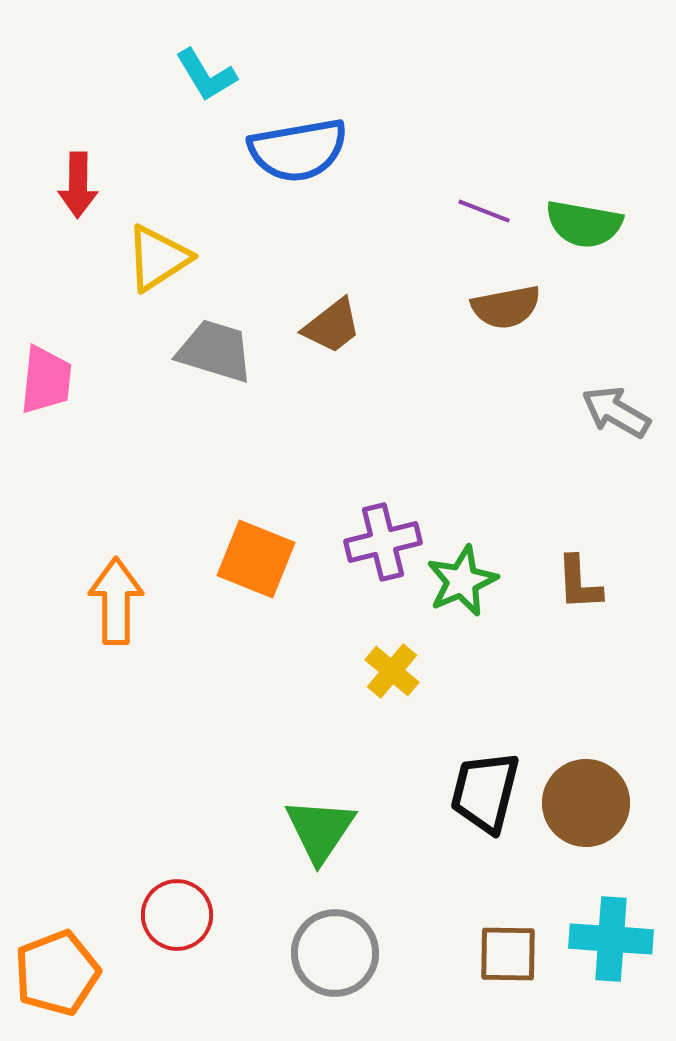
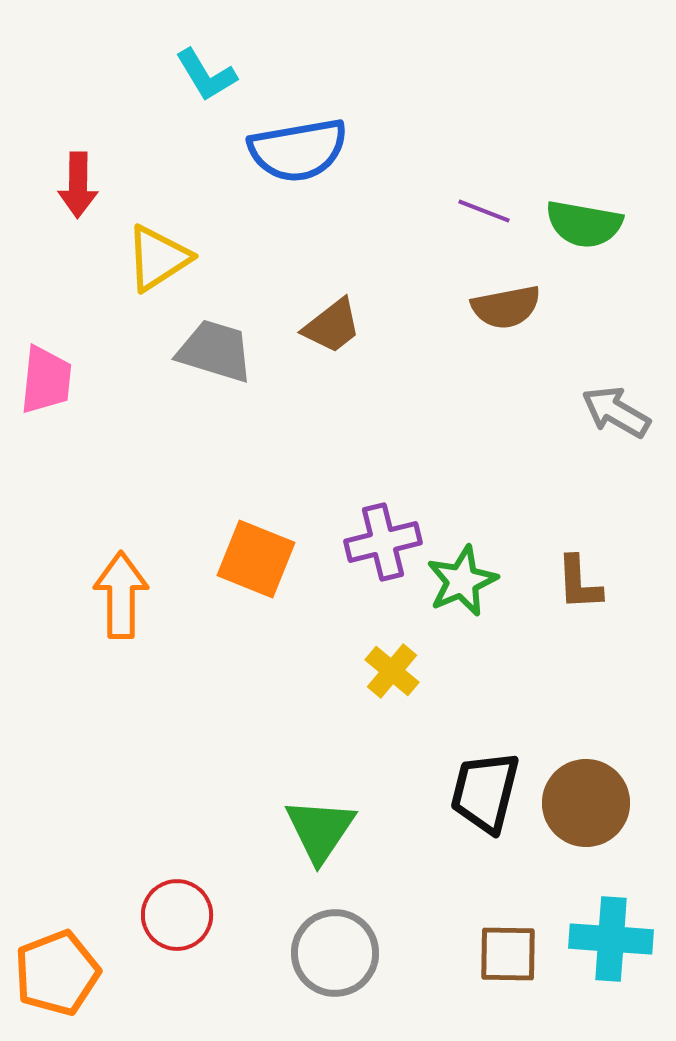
orange arrow: moved 5 px right, 6 px up
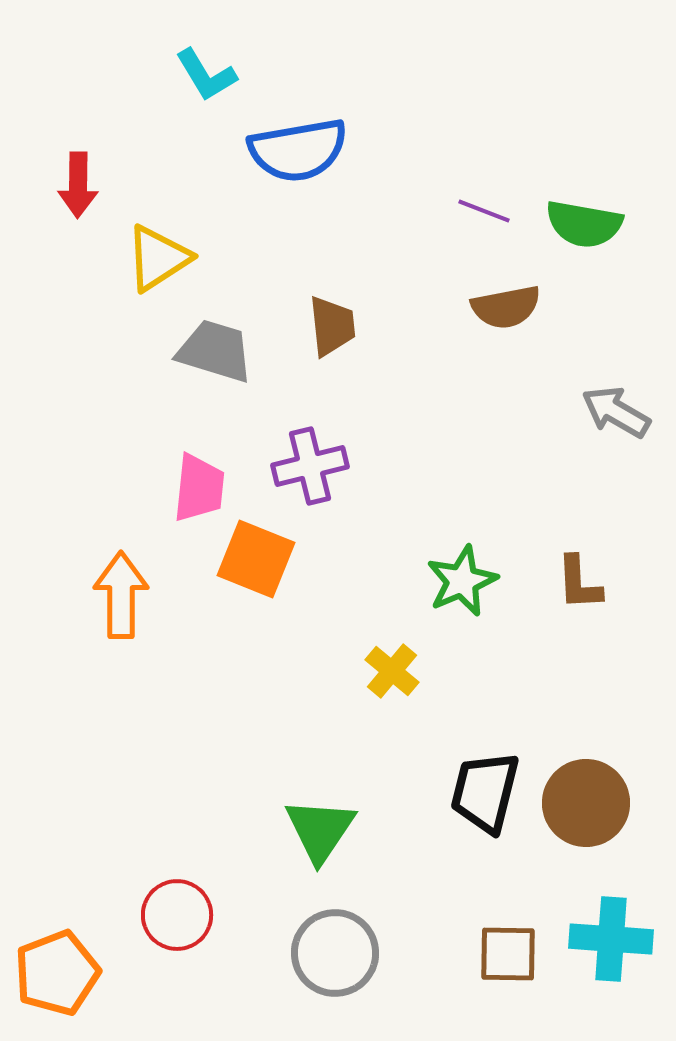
brown trapezoid: rotated 58 degrees counterclockwise
pink trapezoid: moved 153 px right, 108 px down
purple cross: moved 73 px left, 76 px up
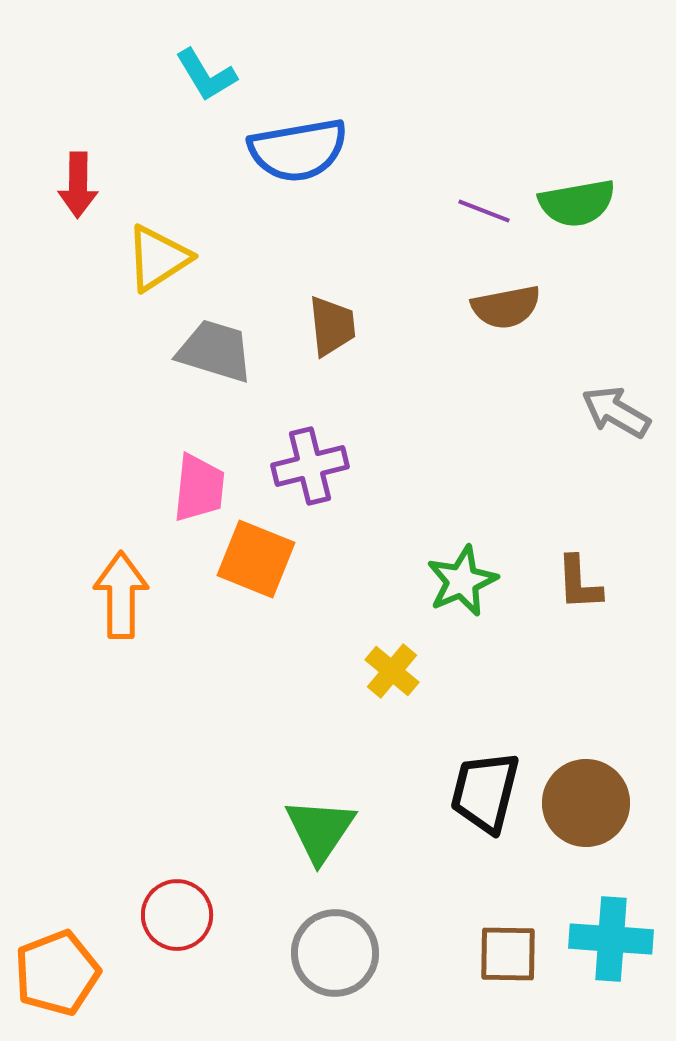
green semicircle: moved 7 px left, 21 px up; rotated 20 degrees counterclockwise
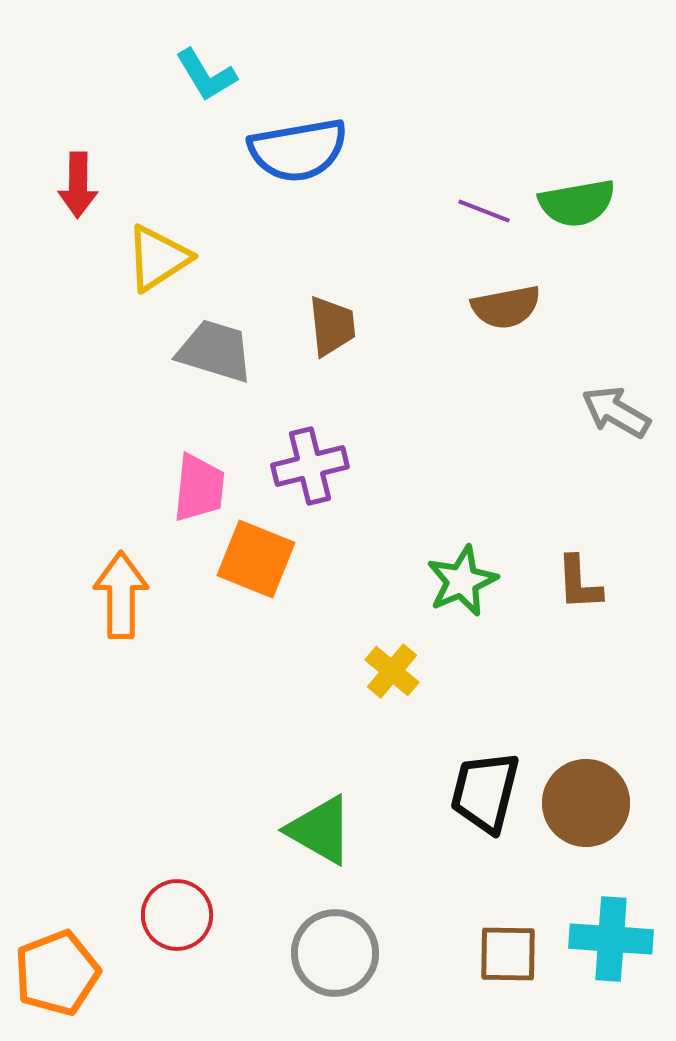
green triangle: rotated 34 degrees counterclockwise
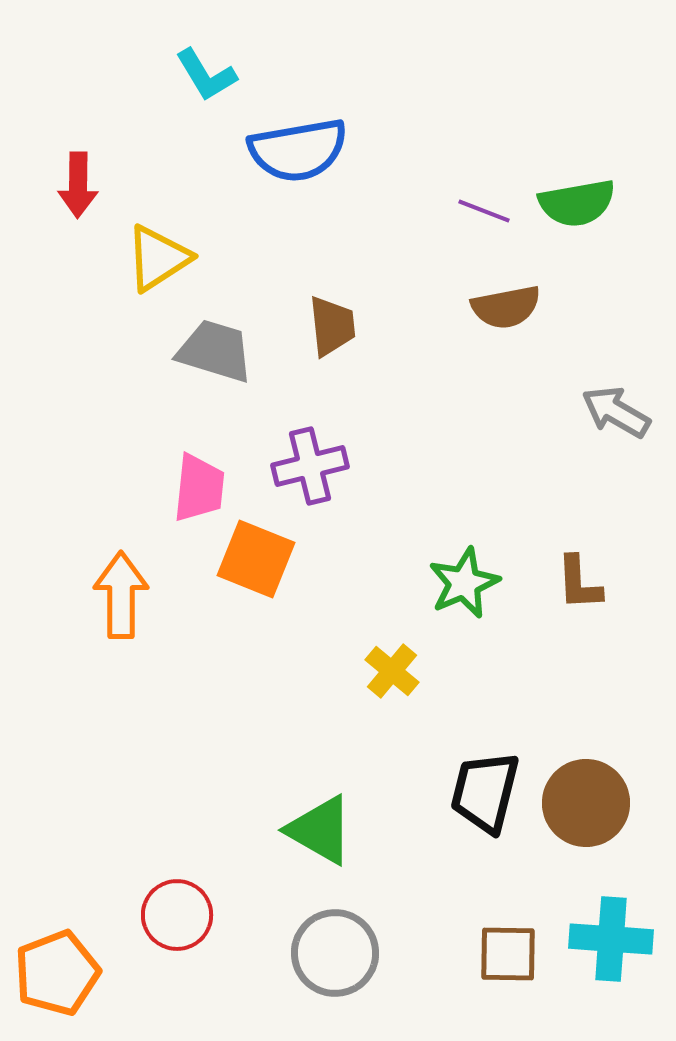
green star: moved 2 px right, 2 px down
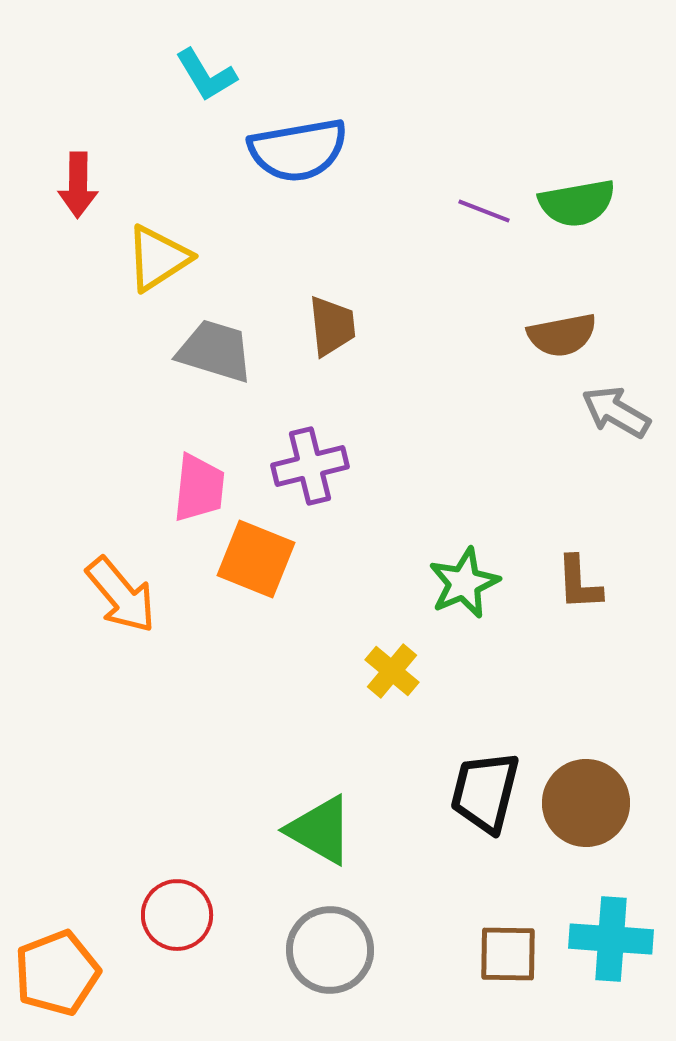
brown semicircle: moved 56 px right, 28 px down
orange arrow: rotated 140 degrees clockwise
gray circle: moved 5 px left, 3 px up
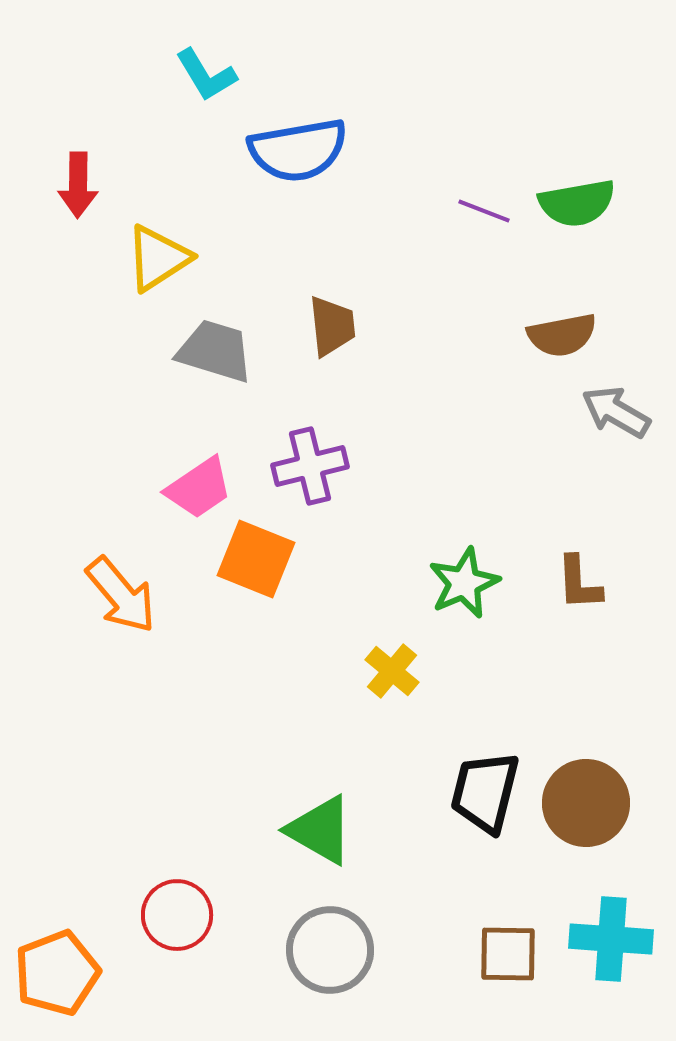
pink trapezoid: rotated 50 degrees clockwise
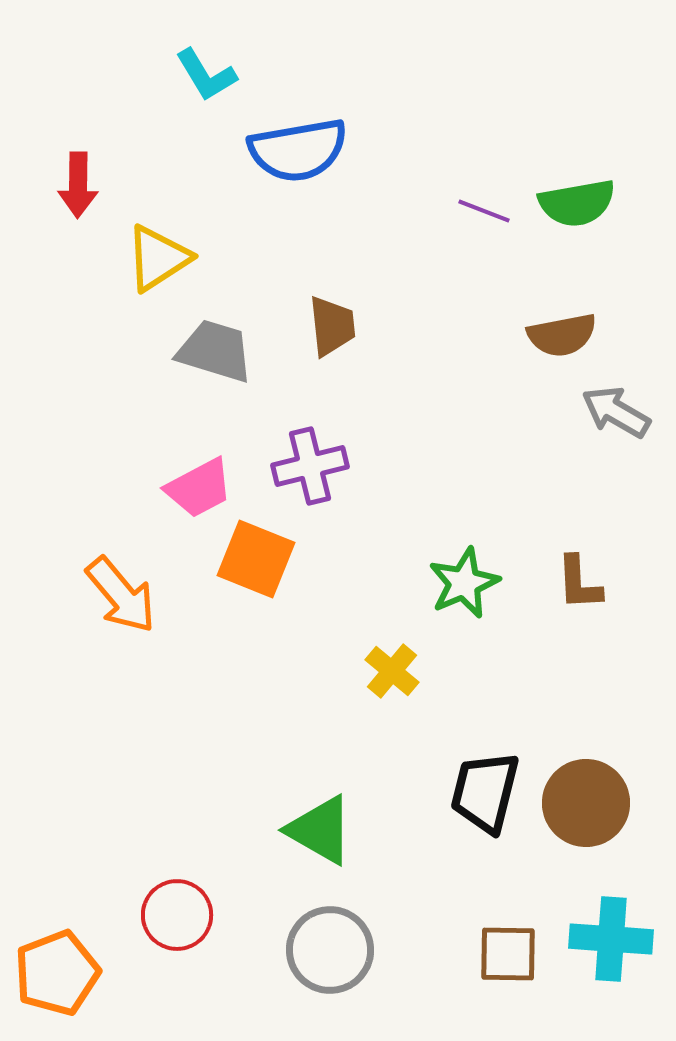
pink trapezoid: rotated 6 degrees clockwise
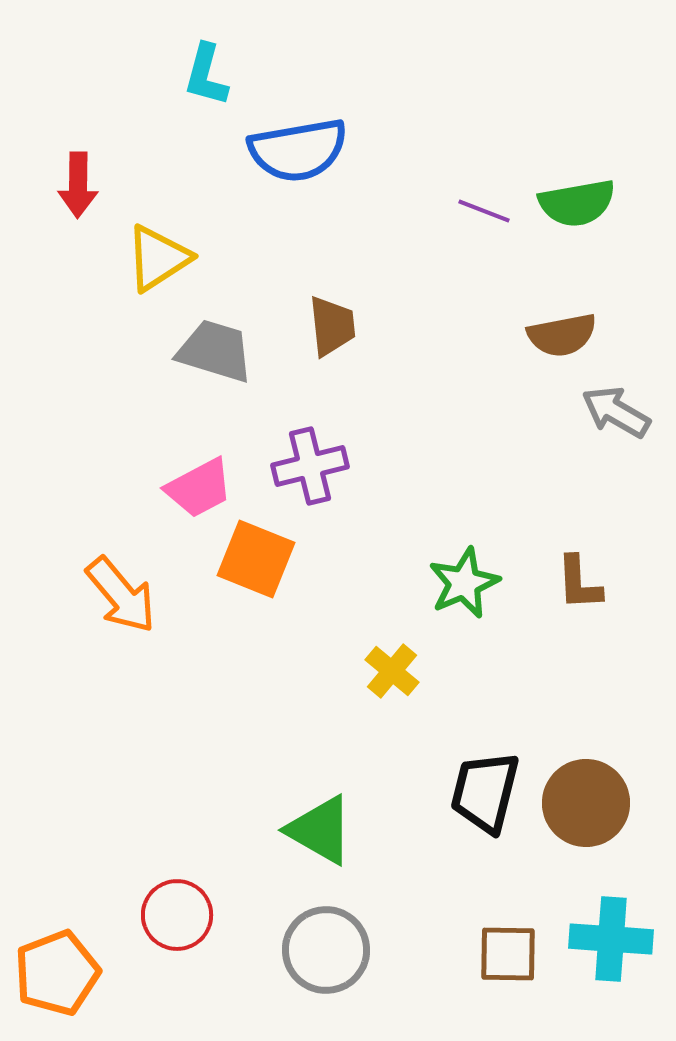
cyan L-shape: rotated 46 degrees clockwise
gray circle: moved 4 px left
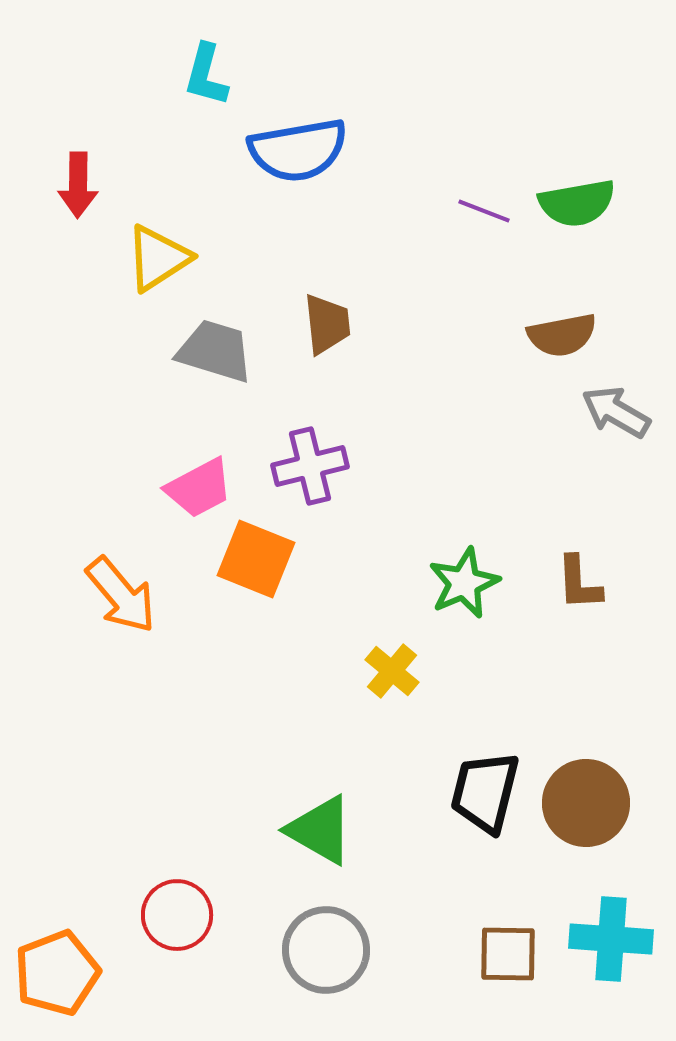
brown trapezoid: moved 5 px left, 2 px up
